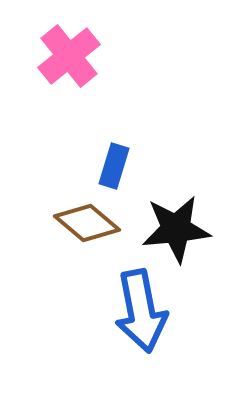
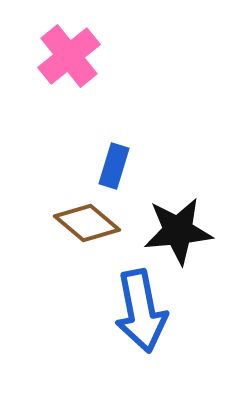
black star: moved 2 px right, 2 px down
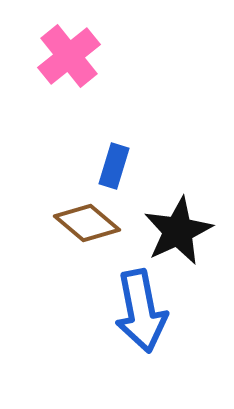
black star: rotated 20 degrees counterclockwise
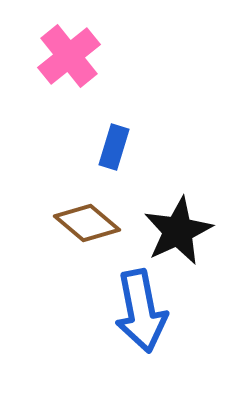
blue rectangle: moved 19 px up
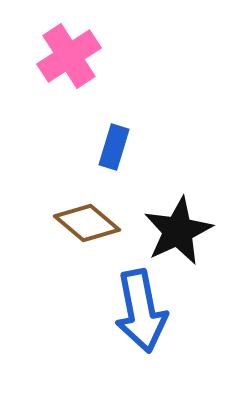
pink cross: rotated 6 degrees clockwise
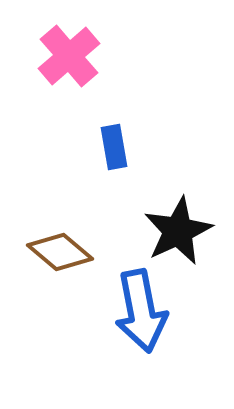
pink cross: rotated 8 degrees counterclockwise
blue rectangle: rotated 27 degrees counterclockwise
brown diamond: moved 27 px left, 29 px down
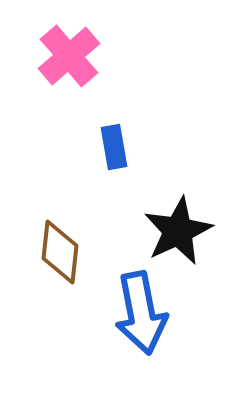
brown diamond: rotated 56 degrees clockwise
blue arrow: moved 2 px down
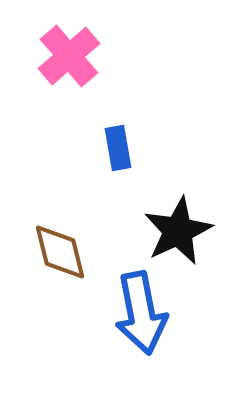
blue rectangle: moved 4 px right, 1 px down
brown diamond: rotated 20 degrees counterclockwise
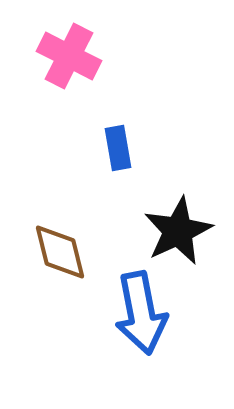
pink cross: rotated 22 degrees counterclockwise
